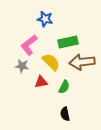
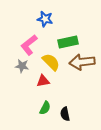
red triangle: moved 2 px right, 1 px up
green semicircle: moved 19 px left, 21 px down
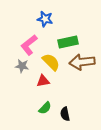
green semicircle: rotated 16 degrees clockwise
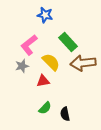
blue star: moved 4 px up
green rectangle: rotated 60 degrees clockwise
brown arrow: moved 1 px right, 1 px down
gray star: rotated 24 degrees counterclockwise
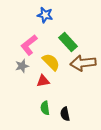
green semicircle: rotated 128 degrees clockwise
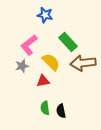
black semicircle: moved 4 px left, 3 px up
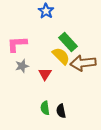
blue star: moved 1 px right, 4 px up; rotated 21 degrees clockwise
pink L-shape: moved 12 px left, 1 px up; rotated 35 degrees clockwise
yellow semicircle: moved 10 px right, 6 px up
red triangle: moved 2 px right, 7 px up; rotated 48 degrees counterclockwise
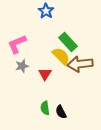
pink L-shape: rotated 20 degrees counterclockwise
brown arrow: moved 3 px left, 1 px down
black semicircle: moved 1 px down; rotated 16 degrees counterclockwise
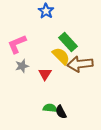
green semicircle: moved 5 px right; rotated 104 degrees clockwise
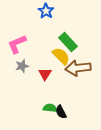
brown arrow: moved 2 px left, 4 px down
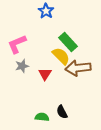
green semicircle: moved 8 px left, 9 px down
black semicircle: moved 1 px right
